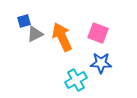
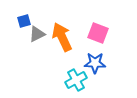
gray triangle: moved 2 px right
blue star: moved 6 px left
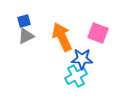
gray triangle: moved 11 px left, 2 px down
blue star: moved 13 px left, 4 px up
cyan cross: moved 4 px up
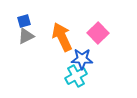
pink square: rotated 25 degrees clockwise
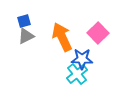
cyan cross: moved 1 px right, 2 px up; rotated 10 degrees counterclockwise
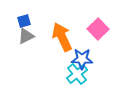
pink square: moved 4 px up
